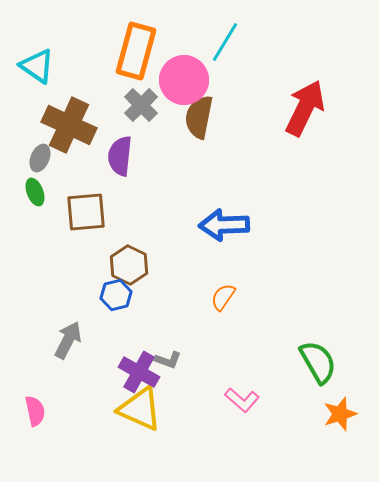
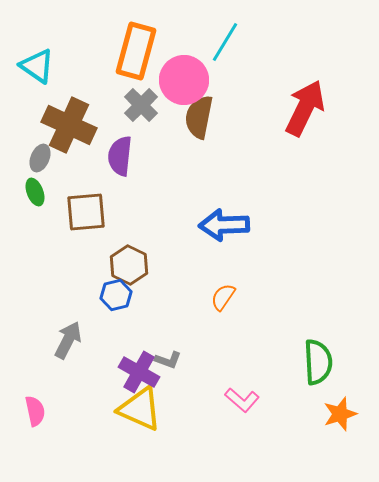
green semicircle: rotated 27 degrees clockwise
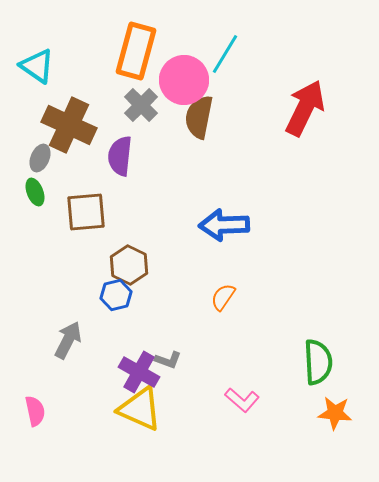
cyan line: moved 12 px down
orange star: moved 5 px left, 1 px up; rotated 24 degrees clockwise
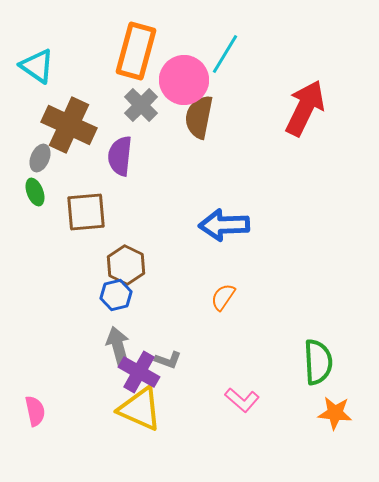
brown hexagon: moved 3 px left
gray arrow: moved 50 px right, 6 px down; rotated 42 degrees counterclockwise
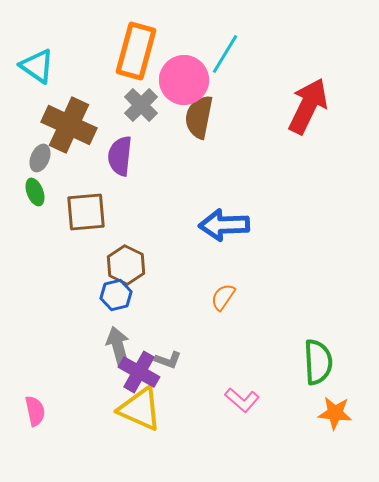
red arrow: moved 3 px right, 2 px up
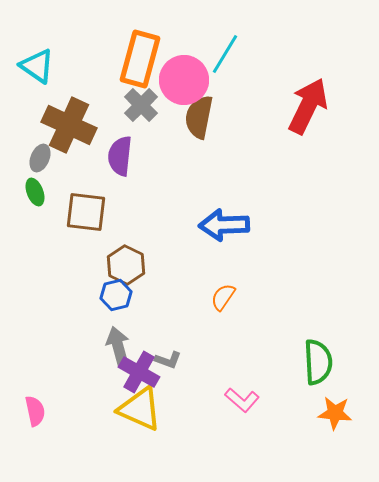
orange rectangle: moved 4 px right, 8 px down
brown square: rotated 12 degrees clockwise
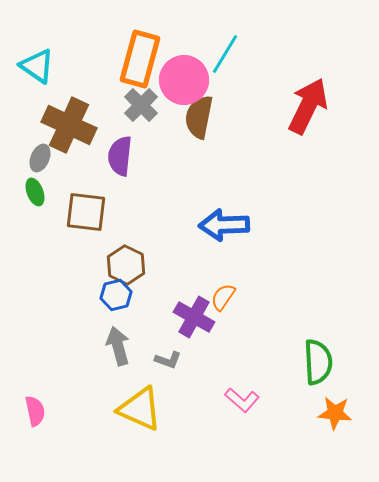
purple cross: moved 55 px right, 55 px up
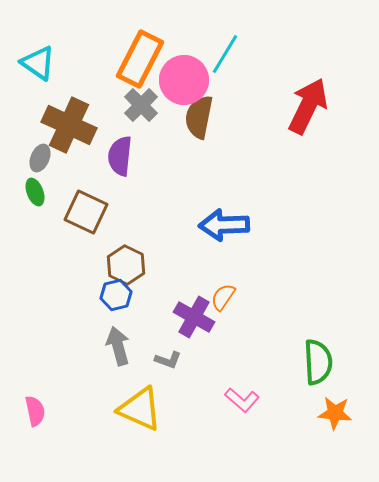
orange rectangle: rotated 12 degrees clockwise
cyan triangle: moved 1 px right, 3 px up
brown square: rotated 18 degrees clockwise
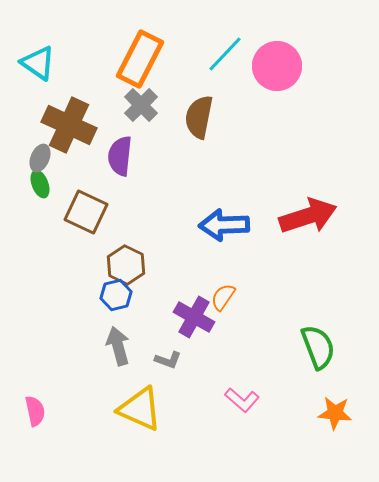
cyan line: rotated 12 degrees clockwise
pink circle: moved 93 px right, 14 px up
red arrow: moved 110 px down; rotated 46 degrees clockwise
green ellipse: moved 5 px right, 8 px up
green semicircle: moved 15 px up; rotated 18 degrees counterclockwise
